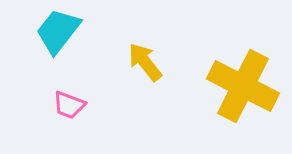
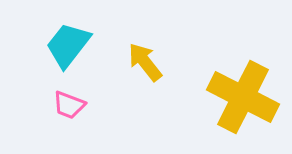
cyan trapezoid: moved 10 px right, 14 px down
yellow cross: moved 11 px down
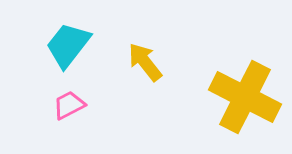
yellow cross: moved 2 px right
pink trapezoid: rotated 132 degrees clockwise
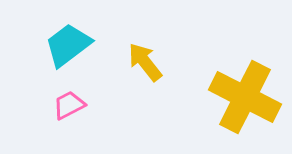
cyan trapezoid: rotated 15 degrees clockwise
